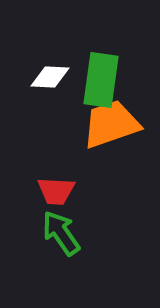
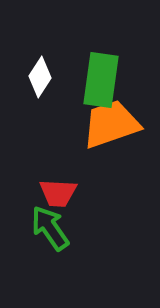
white diamond: moved 10 px left; rotated 60 degrees counterclockwise
red trapezoid: moved 2 px right, 2 px down
green arrow: moved 11 px left, 5 px up
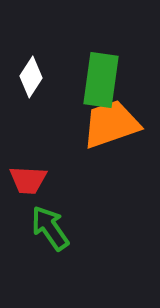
white diamond: moved 9 px left
red trapezoid: moved 30 px left, 13 px up
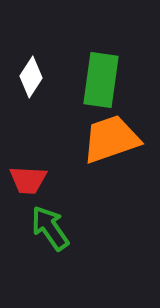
orange trapezoid: moved 15 px down
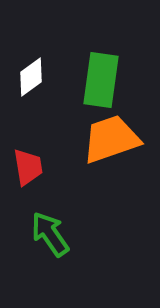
white diamond: rotated 21 degrees clockwise
red trapezoid: moved 13 px up; rotated 102 degrees counterclockwise
green arrow: moved 6 px down
